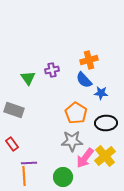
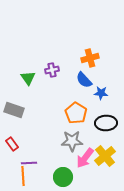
orange cross: moved 1 px right, 2 px up
orange line: moved 1 px left
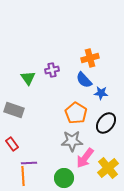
black ellipse: rotated 50 degrees counterclockwise
yellow cross: moved 3 px right, 12 px down
green circle: moved 1 px right, 1 px down
